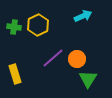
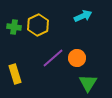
orange circle: moved 1 px up
green triangle: moved 4 px down
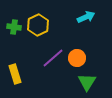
cyan arrow: moved 3 px right, 1 px down
green triangle: moved 1 px left, 1 px up
